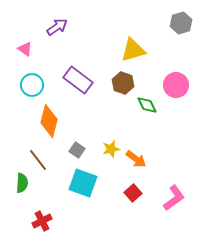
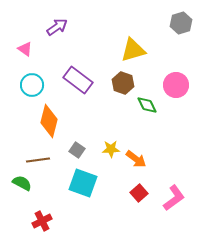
yellow star: rotated 12 degrees clockwise
brown line: rotated 60 degrees counterclockwise
green semicircle: rotated 66 degrees counterclockwise
red square: moved 6 px right
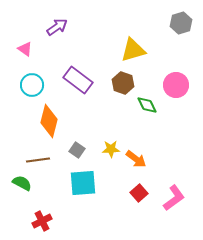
cyan square: rotated 24 degrees counterclockwise
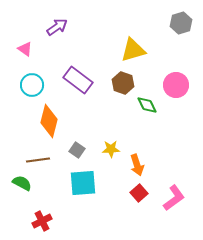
orange arrow: moved 1 px right, 6 px down; rotated 35 degrees clockwise
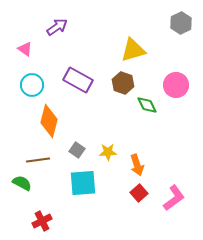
gray hexagon: rotated 10 degrees counterclockwise
purple rectangle: rotated 8 degrees counterclockwise
yellow star: moved 3 px left, 3 px down
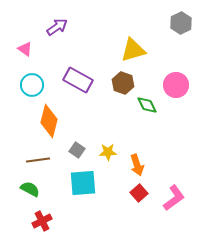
green semicircle: moved 8 px right, 6 px down
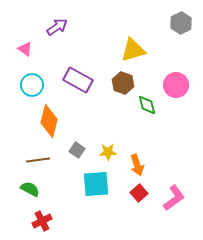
green diamond: rotated 10 degrees clockwise
cyan square: moved 13 px right, 1 px down
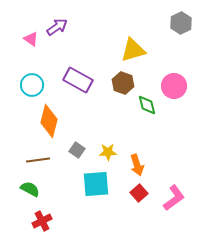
pink triangle: moved 6 px right, 10 px up
pink circle: moved 2 px left, 1 px down
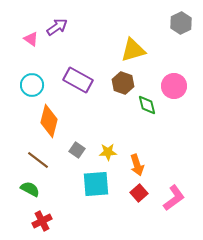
brown line: rotated 45 degrees clockwise
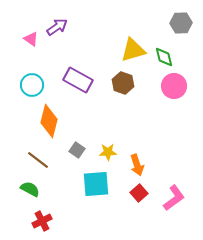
gray hexagon: rotated 25 degrees clockwise
green diamond: moved 17 px right, 48 px up
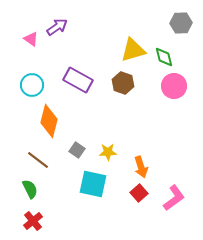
orange arrow: moved 4 px right, 2 px down
cyan square: moved 3 px left; rotated 16 degrees clockwise
green semicircle: rotated 36 degrees clockwise
red cross: moved 9 px left; rotated 12 degrees counterclockwise
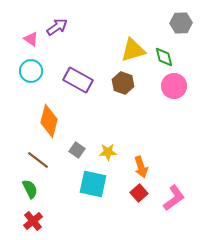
cyan circle: moved 1 px left, 14 px up
